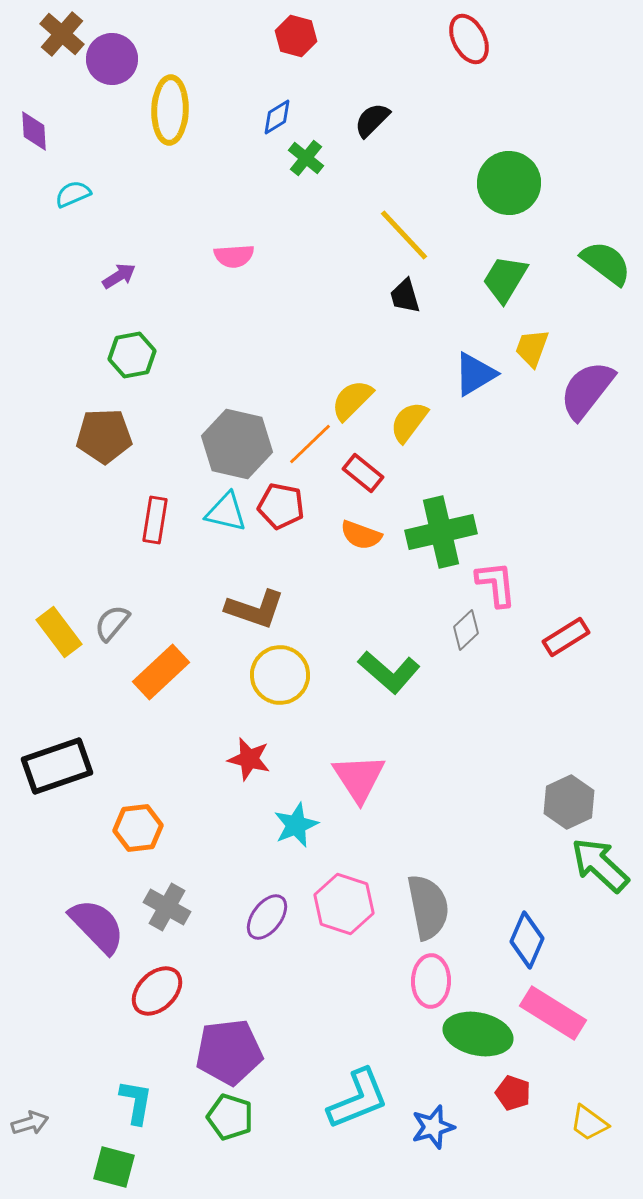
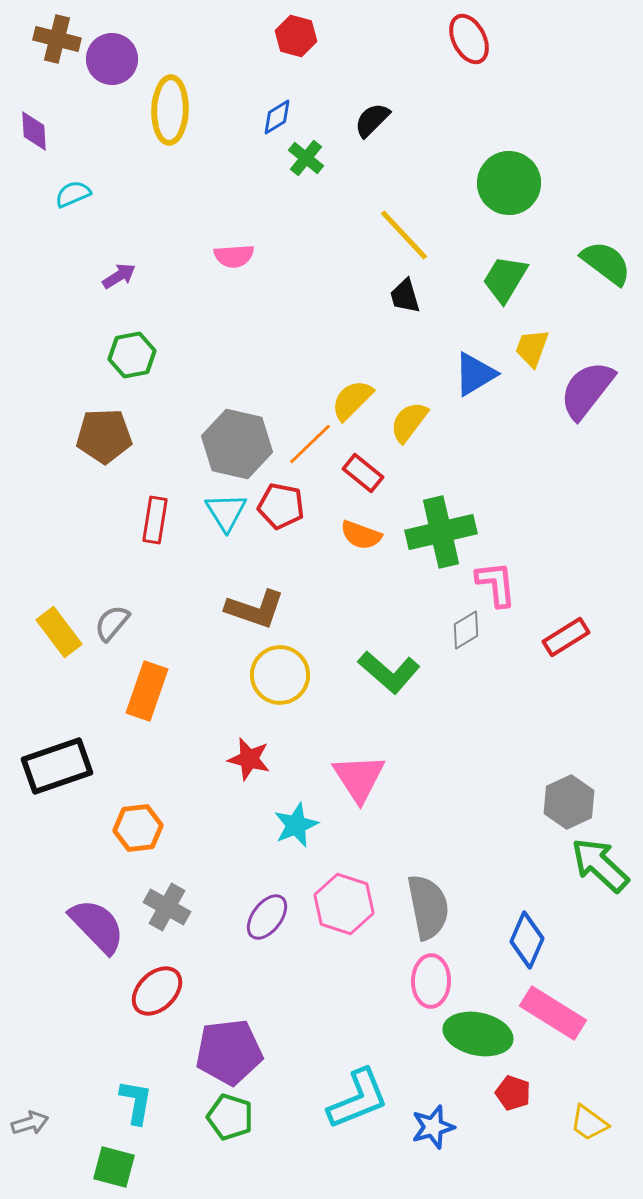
brown cross at (62, 34): moved 5 px left, 5 px down; rotated 27 degrees counterclockwise
cyan triangle at (226, 512): rotated 45 degrees clockwise
gray diamond at (466, 630): rotated 12 degrees clockwise
orange rectangle at (161, 672): moved 14 px left, 19 px down; rotated 28 degrees counterclockwise
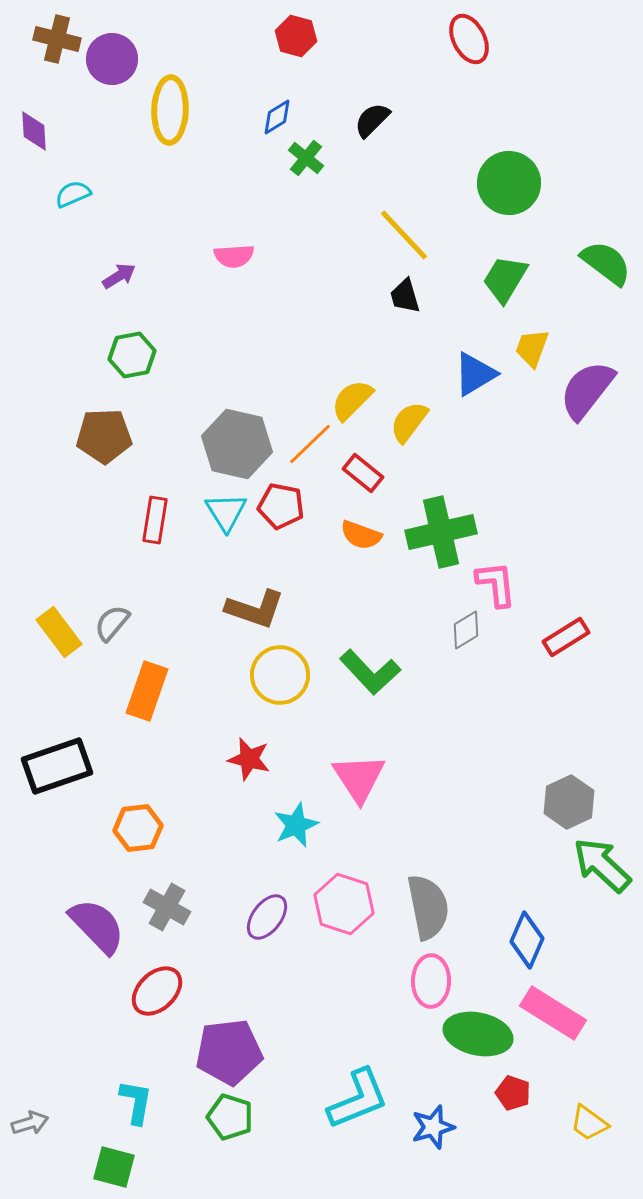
green L-shape at (389, 672): moved 19 px left; rotated 6 degrees clockwise
green arrow at (600, 865): moved 2 px right
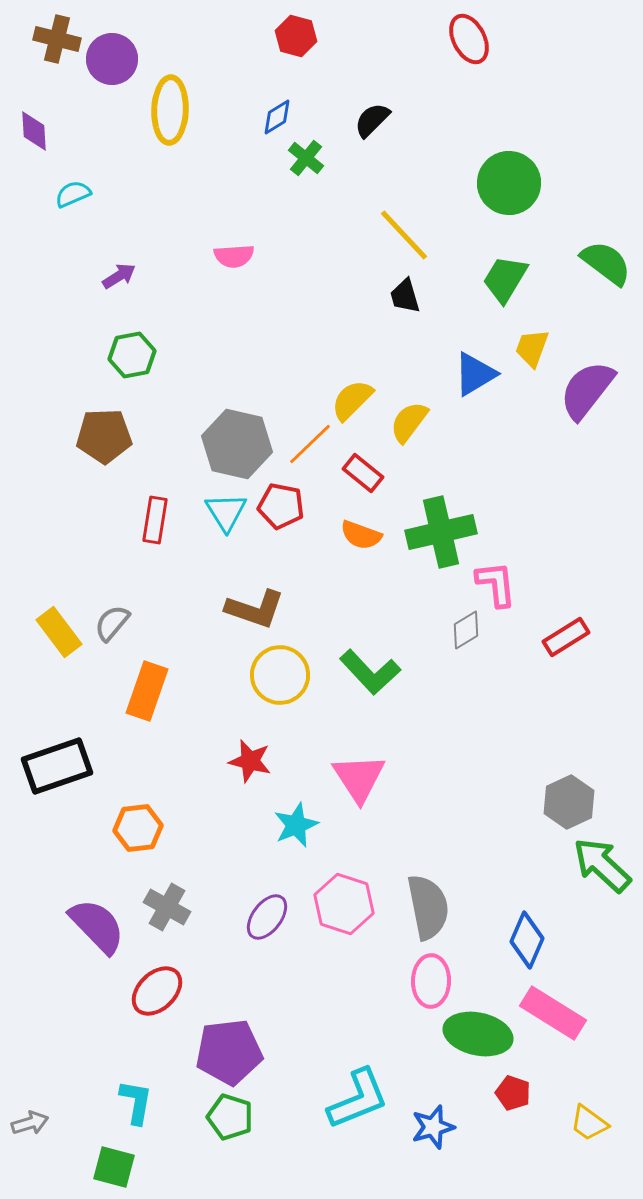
red star at (249, 759): moved 1 px right, 2 px down
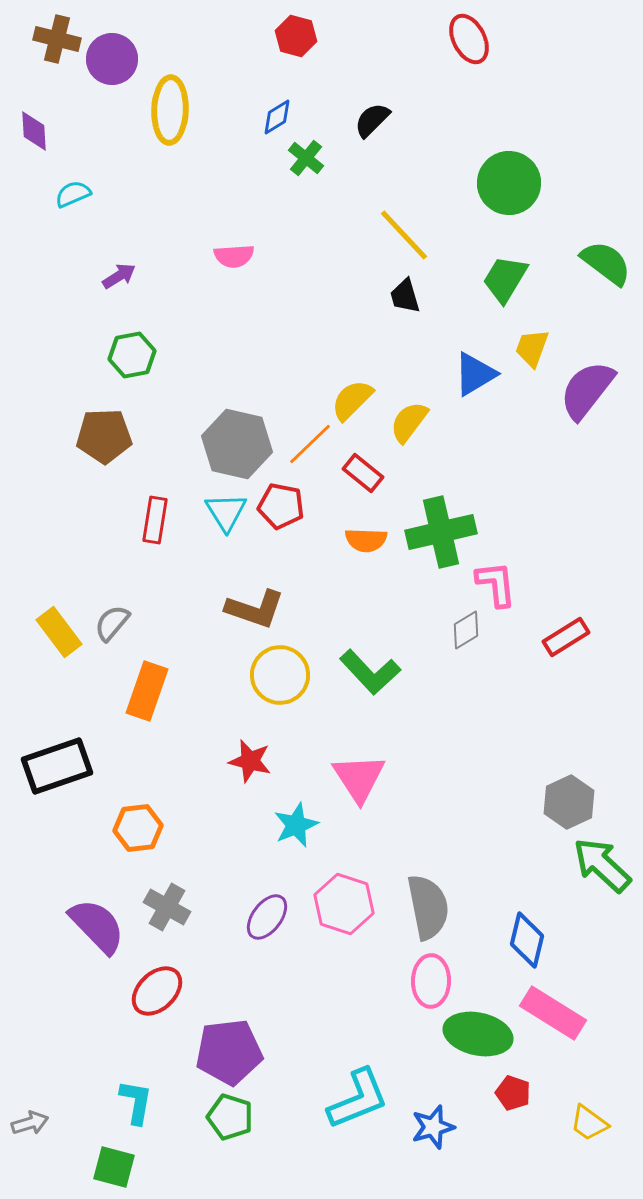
orange semicircle at (361, 535): moved 5 px right, 5 px down; rotated 18 degrees counterclockwise
blue diamond at (527, 940): rotated 10 degrees counterclockwise
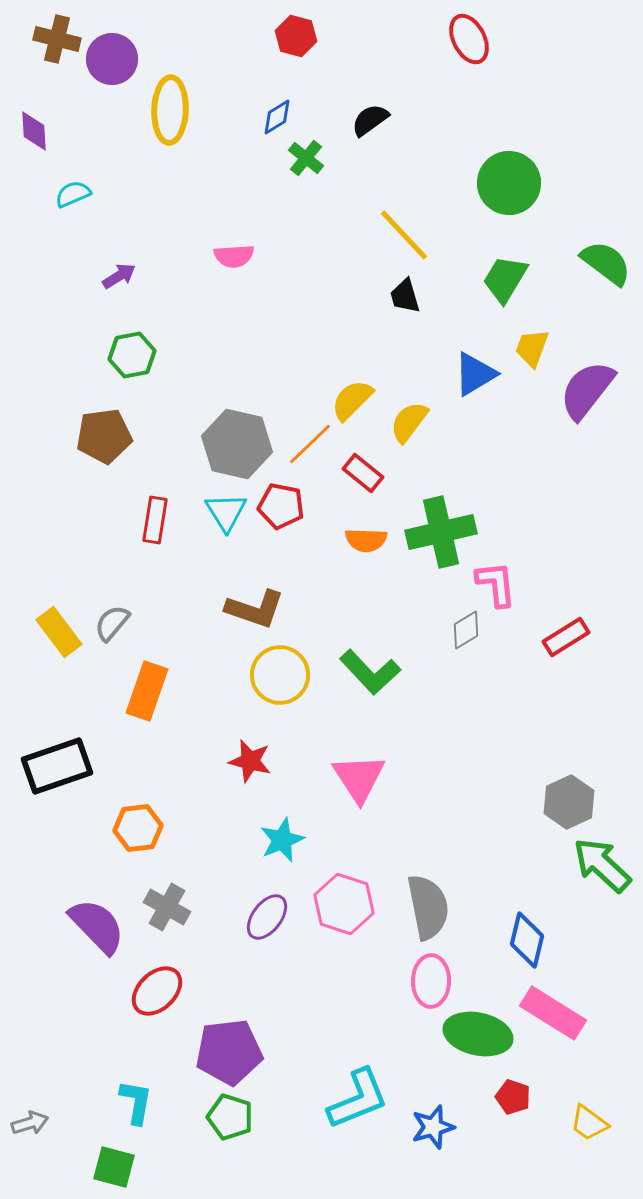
black semicircle at (372, 120): moved 2 px left; rotated 9 degrees clockwise
brown pentagon at (104, 436): rotated 6 degrees counterclockwise
cyan star at (296, 825): moved 14 px left, 15 px down
red pentagon at (513, 1093): moved 4 px down
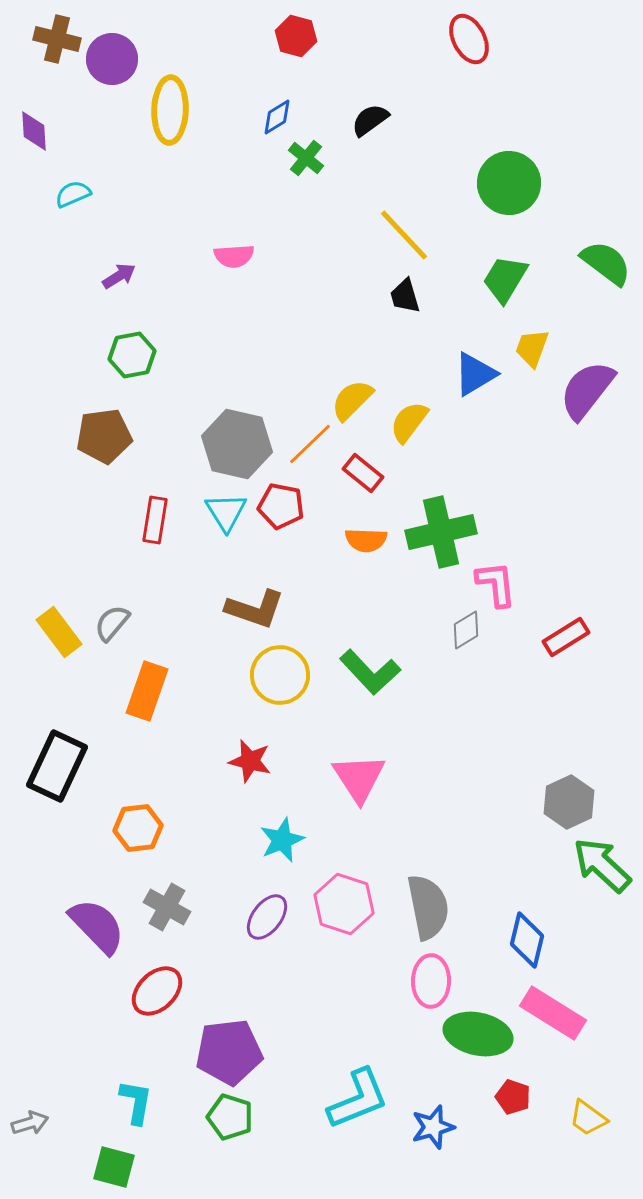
black rectangle at (57, 766): rotated 46 degrees counterclockwise
yellow trapezoid at (589, 1123): moved 1 px left, 5 px up
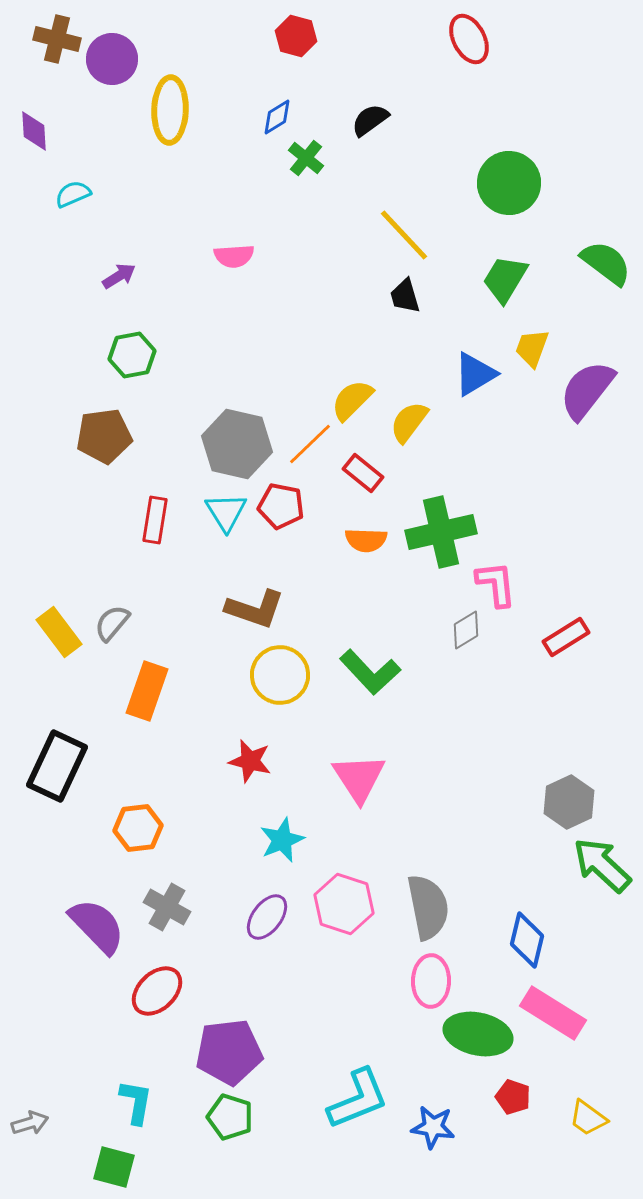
blue star at (433, 1127): rotated 24 degrees clockwise
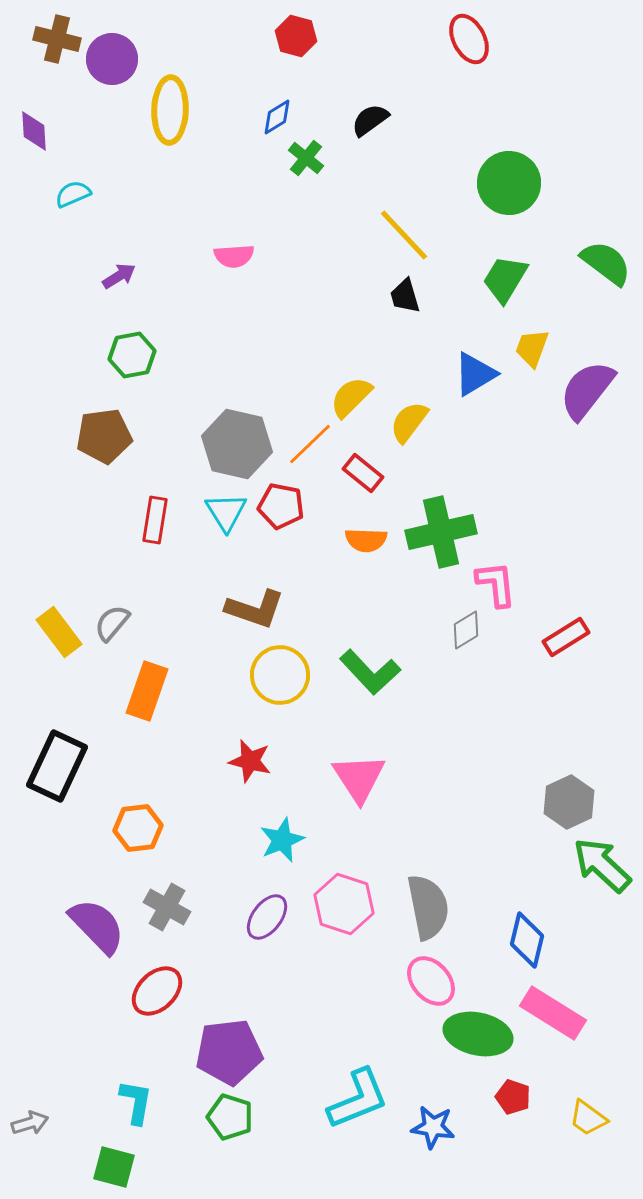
yellow semicircle at (352, 400): moved 1 px left, 3 px up
pink ellipse at (431, 981): rotated 42 degrees counterclockwise
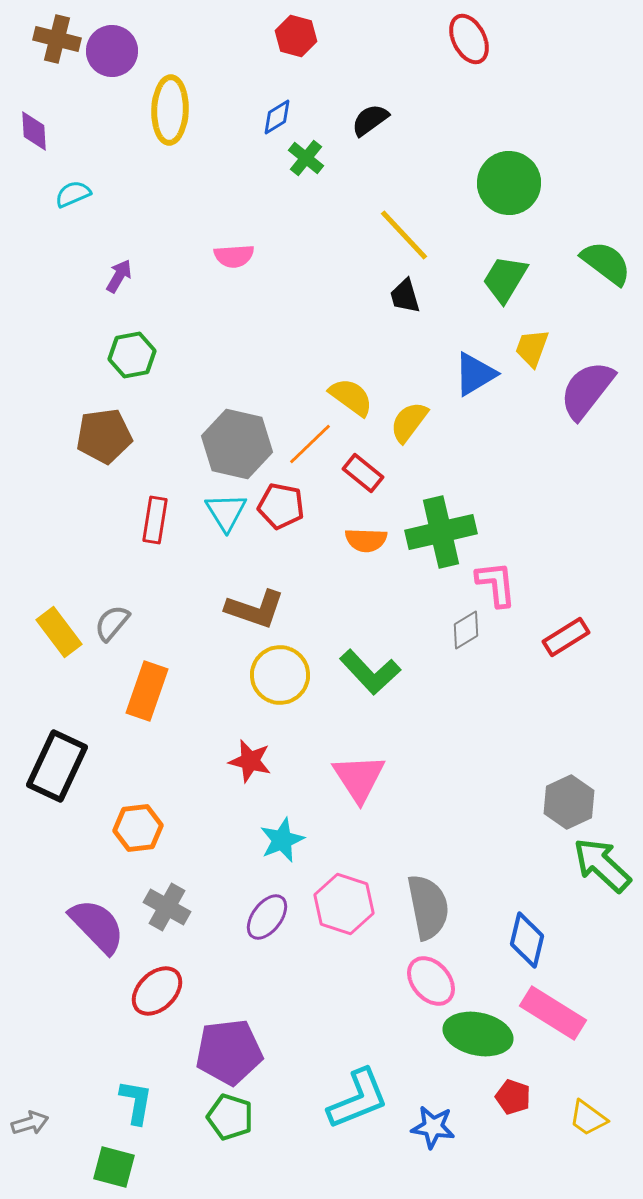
purple circle at (112, 59): moved 8 px up
purple arrow at (119, 276): rotated 28 degrees counterclockwise
yellow semicircle at (351, 397): rotated 81 degrees clockwise
